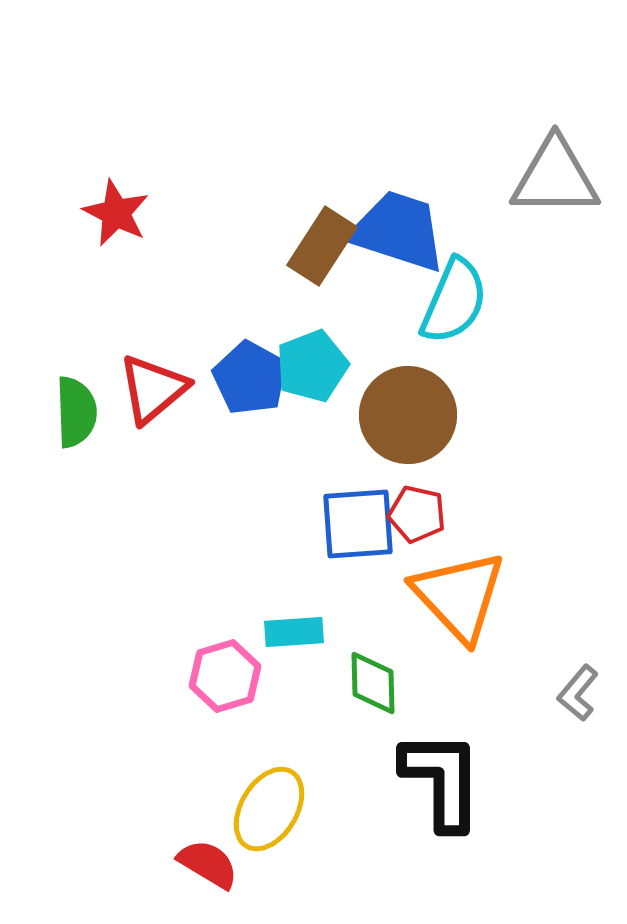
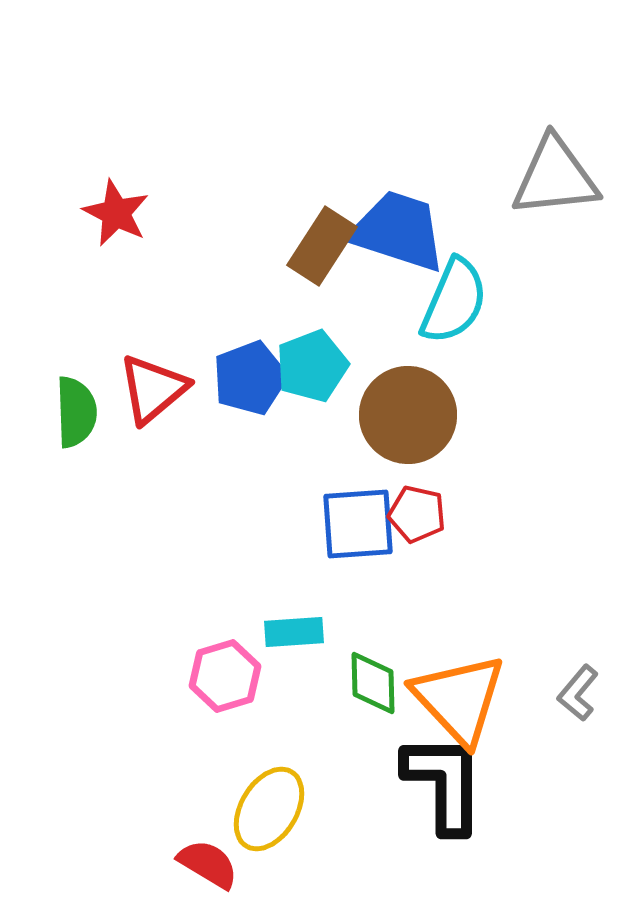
gray triangle: rotated 6 degrees counterclockwise
blue pentagon: rotated 22 degrees clockwise
orange triangle: moved 103 px down
black L-shape: moved 2 px right, 3 px down
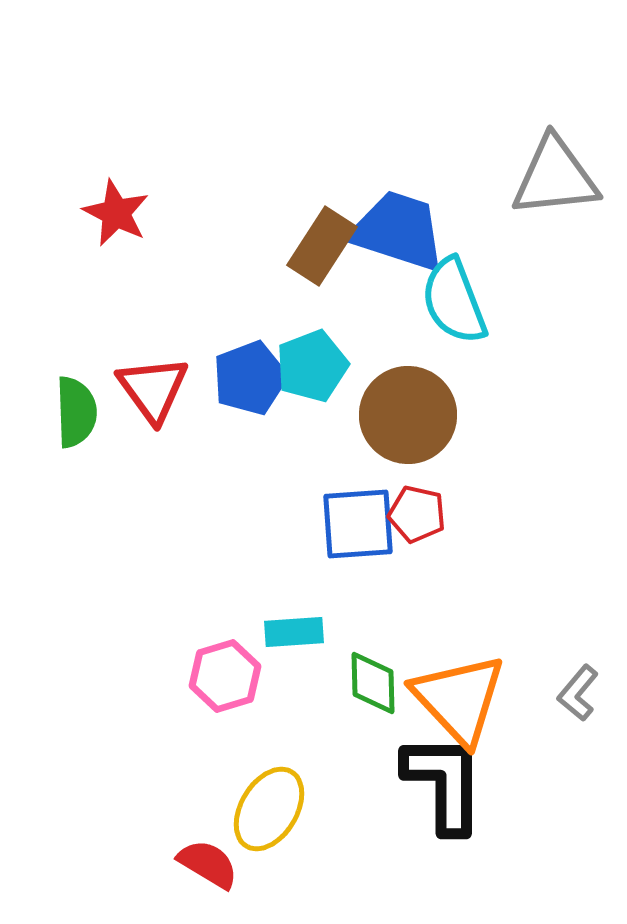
cyan semicircle: rotated 136 degrees clockwise
red triangle: rotated 26 degrees counterclockwise
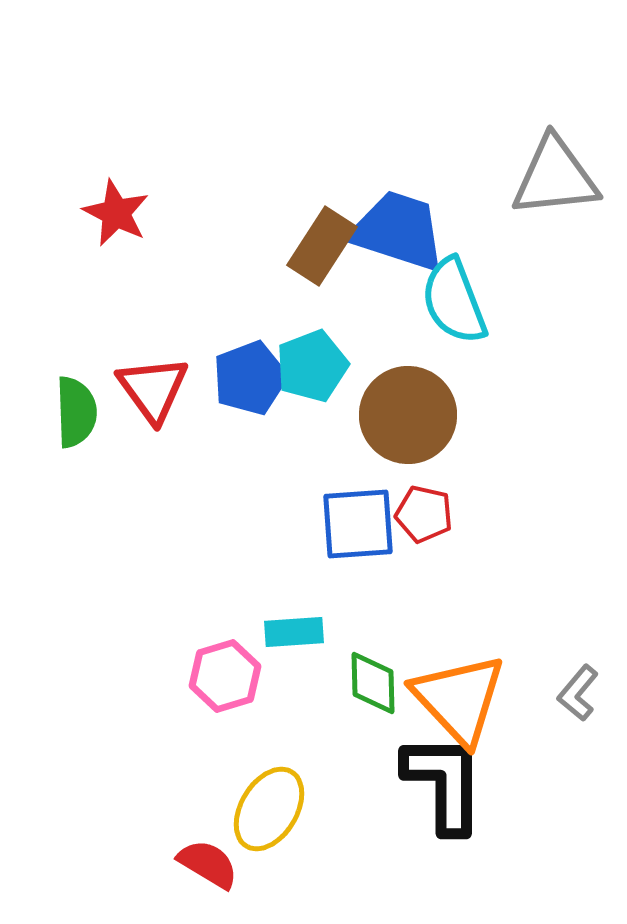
red pentagon: moved 7 px right
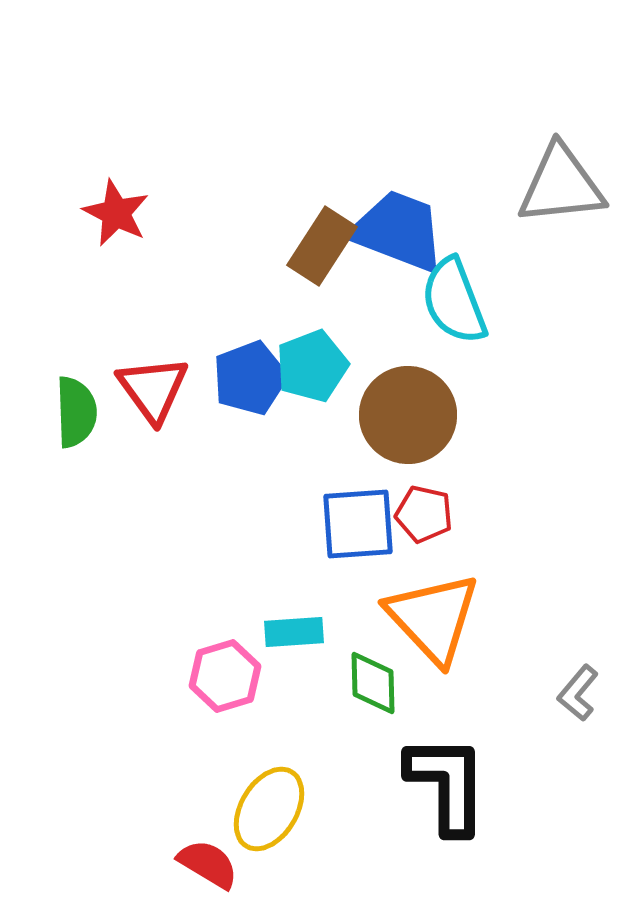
gray triangle: moved 6 px right, 8 px down
blue trapezoid: rotated 3 degrees clockwise
orange triangle: moved 26 px left, 81 px up
black L-shape: moved 3 px right, 1 px down
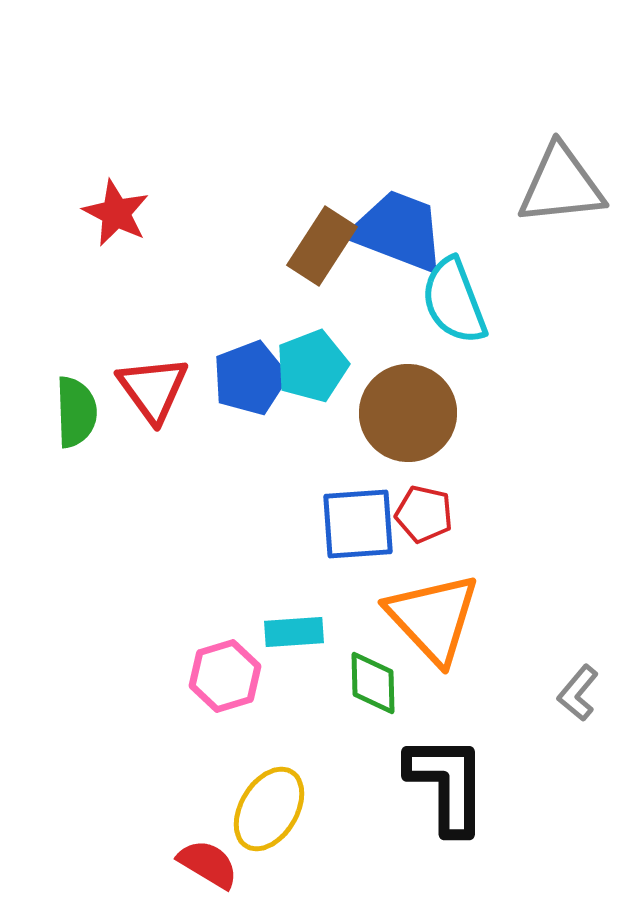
brown circle: moved 2 px up
